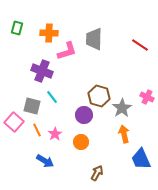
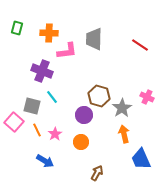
pink L-shape: rotated 10 degrees clockwise
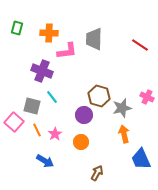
gray star: rotated 18 degrees clockwise
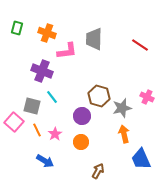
orange cross: moved 2 px left; rotated 18 degrees clockwise
purple circle: moved 2 px left, 1 px down
brown arrow: moved 1 px right, 2 px up
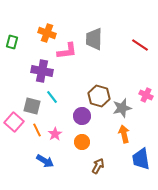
green rectangle: moved 5 px left, 14 px down
purple cross: rotated 10 degrees counterclockwise
pink cross: moved 1 px left, 2 px up
orange circle: moved 1 px right
blue trapezoid: rotated 15 degrees clockwise
brown arrow: moved 5 px up
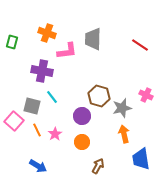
gray trapezoid: moved 1 px left
pink square: moved 1 px up
blue arrow: moved 7 px left, 5 px down
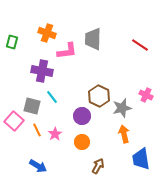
brown hexagon: rotated 10 degrees clockwise
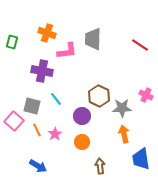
cyan line: moved 4 px right, 2 px down
gray star: rotated 12 degrees clockwise
brown arrow: moved 2 px right; rotated 35 degrees counterclockwise
